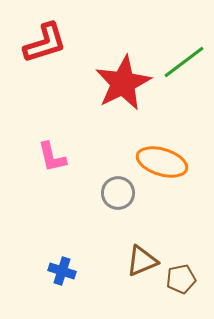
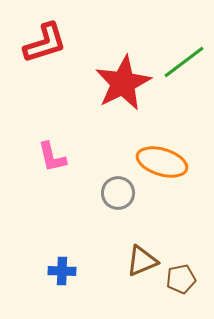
blue cross: rotated 16 degrees counterclockwise
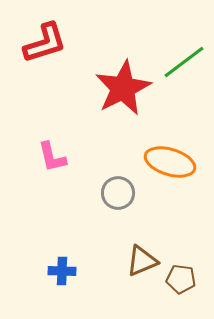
red star: moved 5 px down
orange ellipse: moved 8 px right
brown pentagon: rotated 20 degrees clockwise
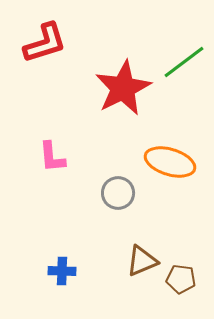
pink L-shape: rotated 8 degrees clockwise
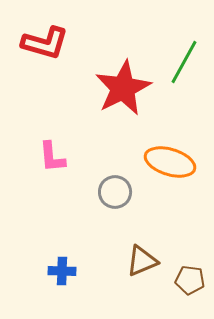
red L-shape: rotated 33 degrees clockwise
green line: rotated 24 degrees counterclockwise
gray circle: moved 3 px left, 1 px up
brown pentagon: moved 9 px right, 1 px down
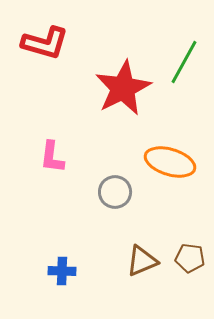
pink L-shape: rotated 12 degrees clockwise
brown pentagon: moved 22 px up
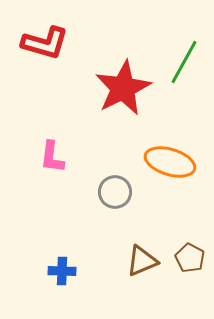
brown pentagon: rotated 20 degrees clockwise
